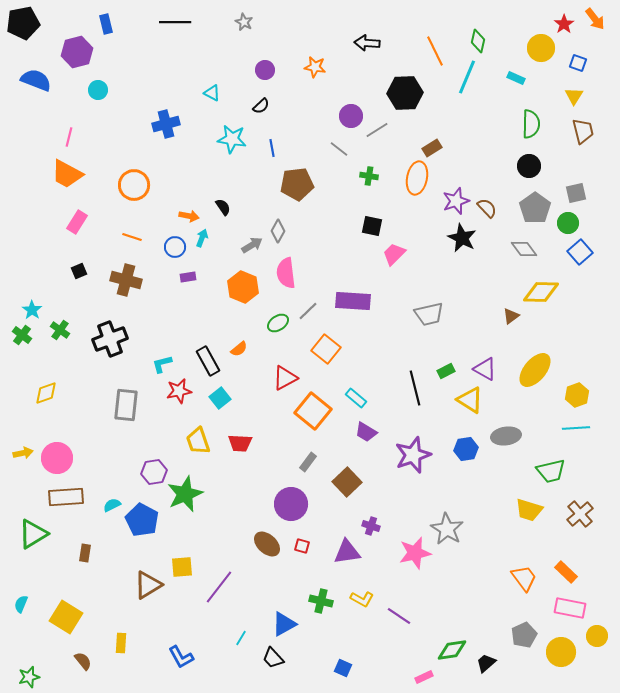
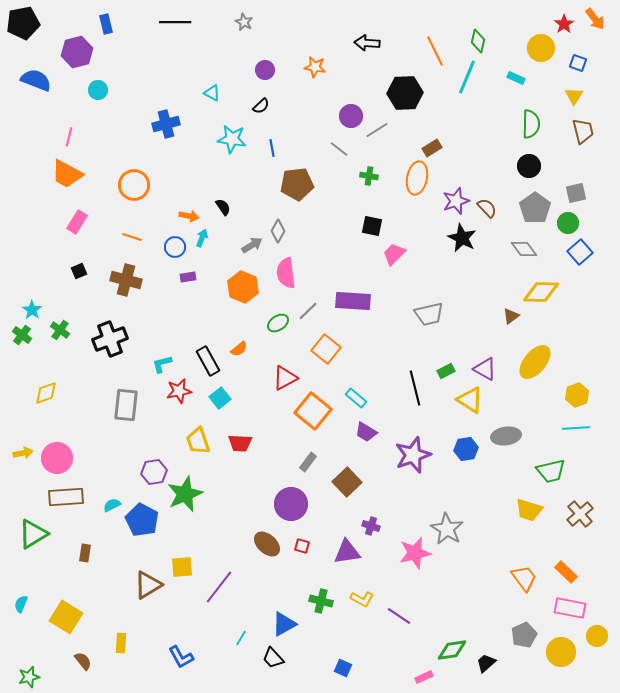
yellow ellipse at (535, 370): moved 8 px up
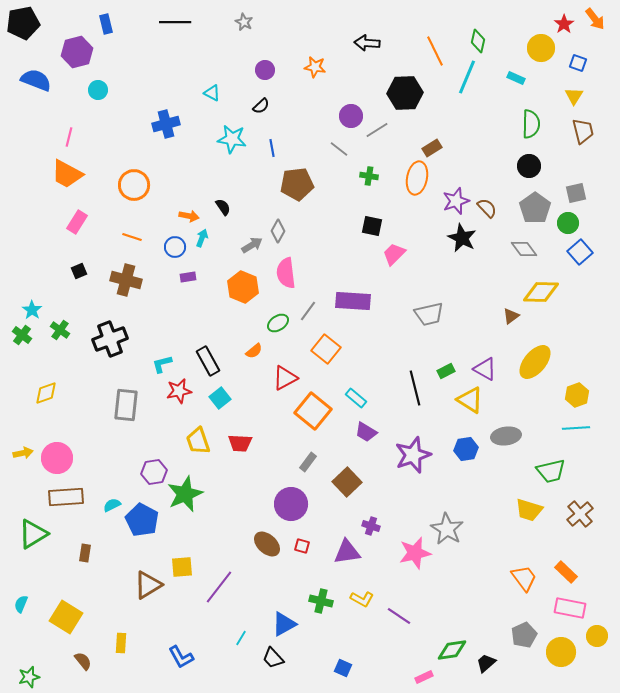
gray line at (308, 311): rotated 10 degrees counterclockwise
orange semicircle at (239, 349): moved 15 px right, 2 px down
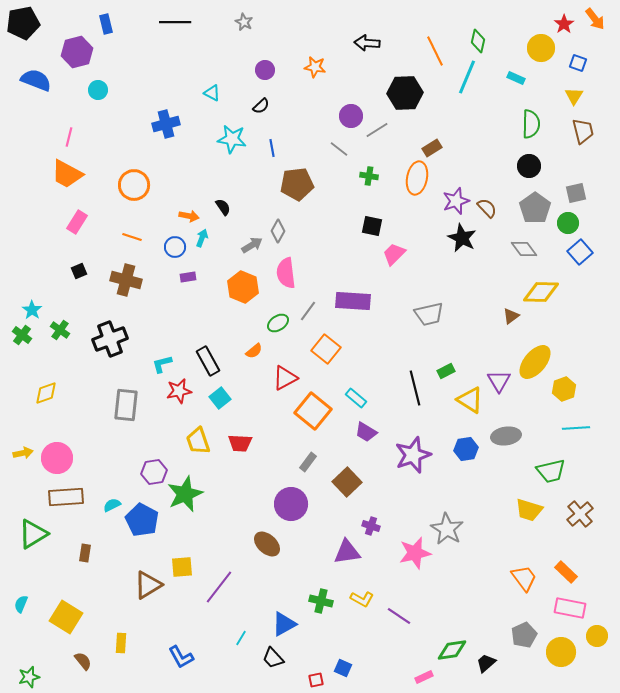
purple triangle at (485, 369): moved 14 px right, 12 px down; rotated 30 degrees clockwise
yellow hexagon at (577, 395): moved 13 px left, 6 px up
red square at (302, 546): moved 14 px right, 134 px down; rotated 28 degrees counterclockwise
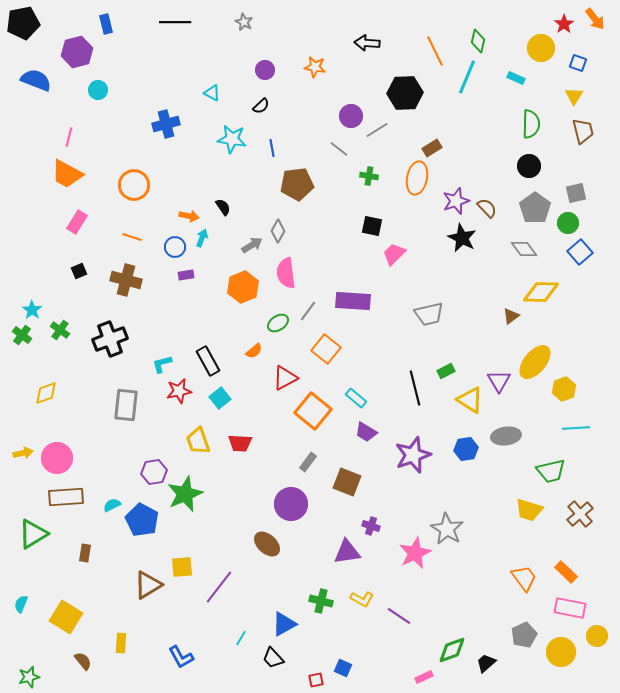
purple rectangle at (188, 277): moved 2 px left, 2 px up
orange hexagon at (243, 287): rotated 16 degrees clockwise
brown square at (347, 482): rotated 24 degrees counterclockwise
pink star at (415, 553): rotated 12 degrees counterclockwise
green diamond at (452, 650): rotated 12 degrees counterclockwise
